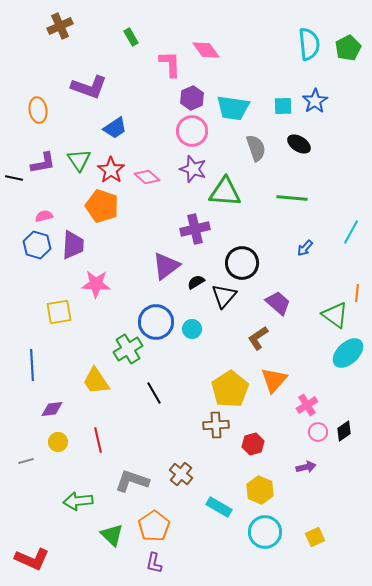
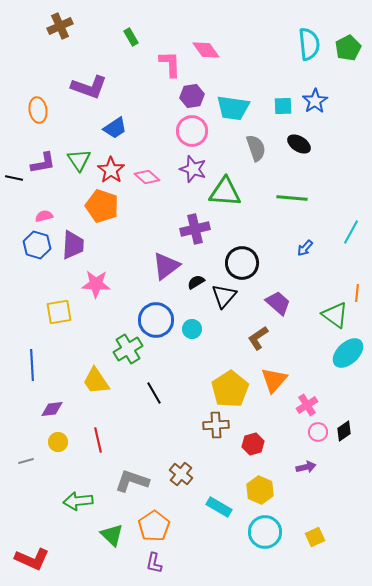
purple hexagon at (192, 98): moved 2 px up; rotated 15 degrees clockwise
blue circle at (156, 322): moved 2 px up
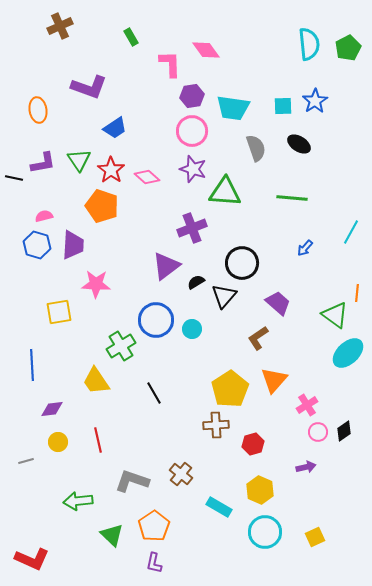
purple cross at (195, 229): moved 3 px left, 1 px up; rotated 8 degrees counterclockwise
green cross at (128, 349): moved 7 px left, 3 px up
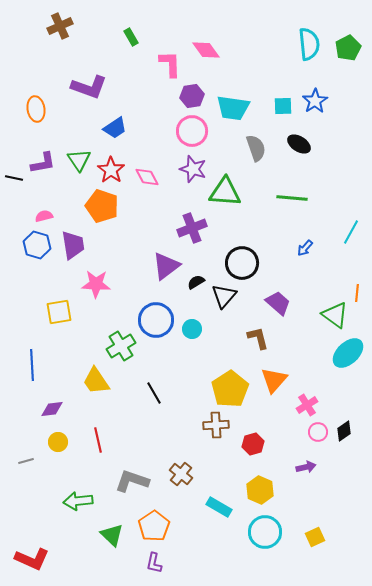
orange ellipse at (38, 110): moved 2 px left, 1 px up
pink diamond at (147, 177): rotated 20 degrees clockwise
purple trapezoid at (73, 245): rotated 12 degrees counterclockwise
brown L-shape at (258, 338): rotated 110 degrees clockwise
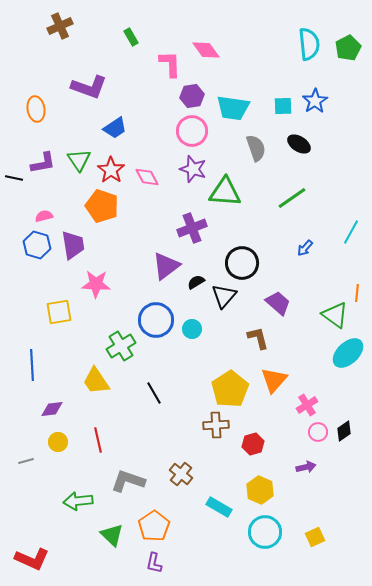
green line at (292, 198): rotated 40 degrees counterclockwise
gray L-shape at (132, 481): moved 4 px left
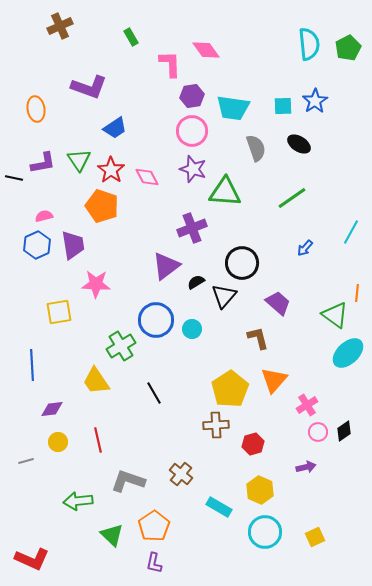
blue hexagon at (37, 245): rotated 20 degrees clockwise
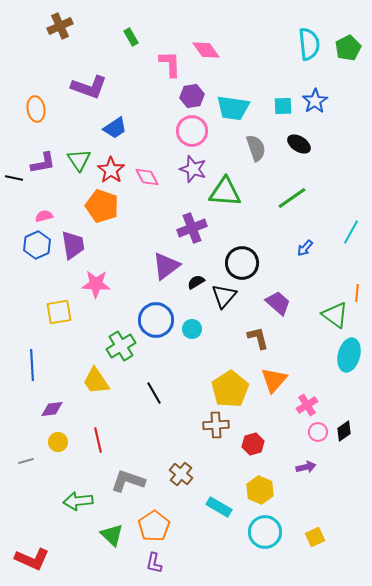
cyan ellipse at (348, 353): moved 1 px right, 2 px down; rotated 32 degrees counterclockwise
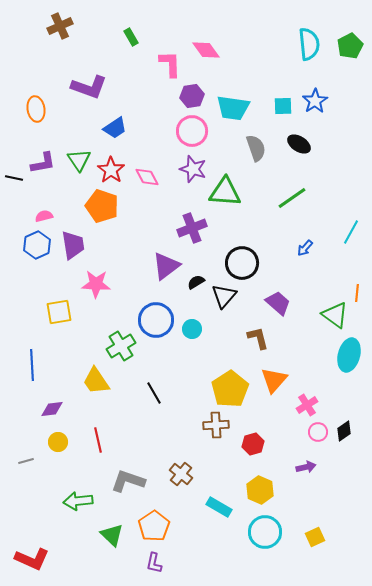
green pentagon at (348, 48): moved 2 px right, 2 px up
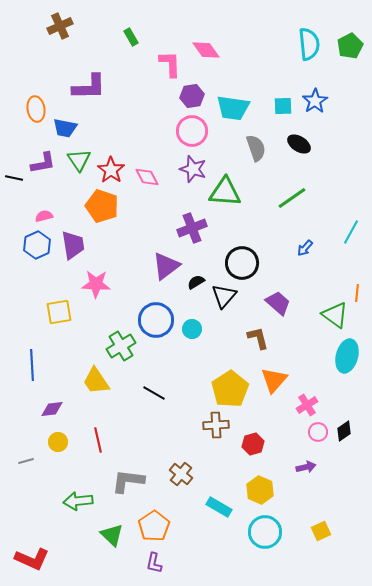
purple L-shape at (89, 87): rotated 21 degrees counterclockwise
blue trapezoid at (115, 128): moved 50 px left; rotated 45 degrees clockwise
cyan ellipse at (349, 355): moved 2 px left, 1 px down
black line at (154, 393): rotated 30 degrees counterclockwise
gray L-shape at (128, 481): rotated 12 degrees counterclockwise
yellow square at (315, 537): moved 6 px right, 6 px up
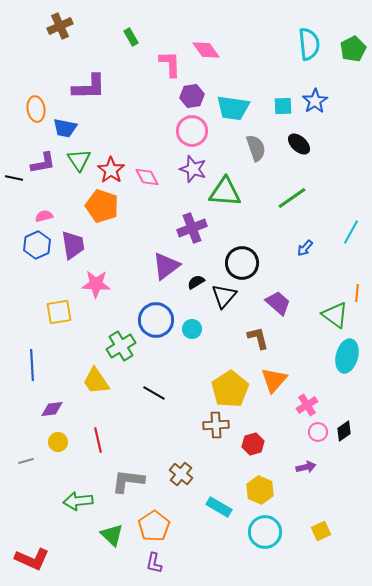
green pentagon at (350, 46): moved 3 px right, 3 px down
black ellipse at (299, 144): rotated 10 degrees clockwise
